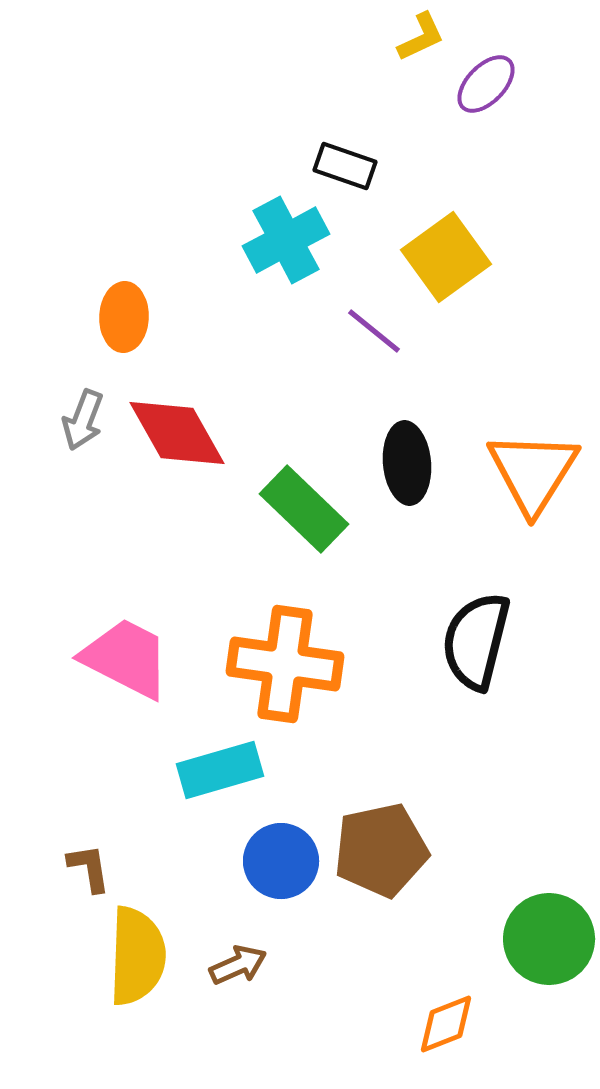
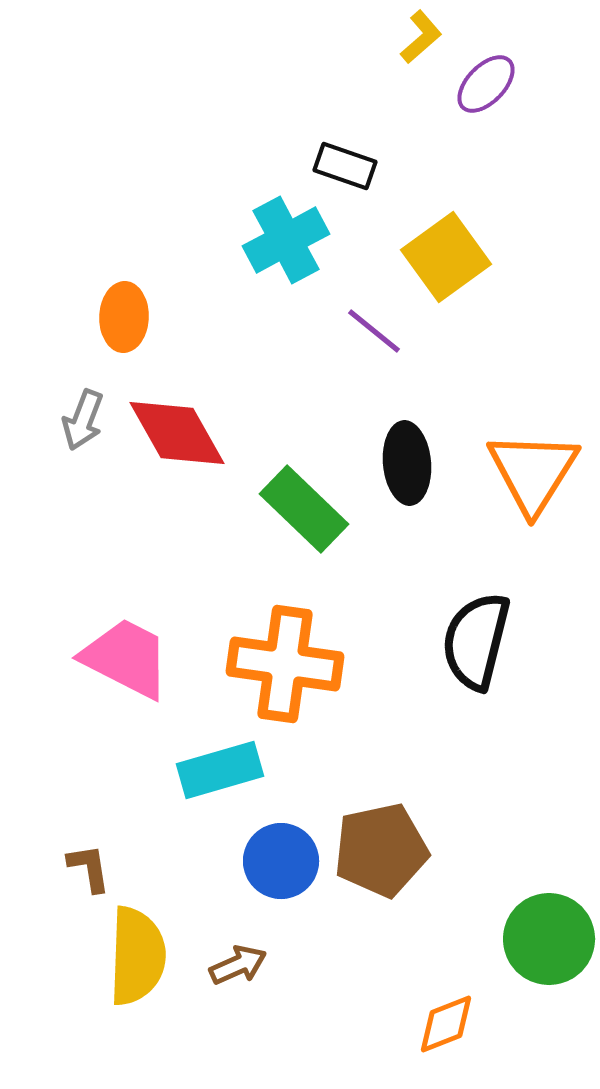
yellow L-shape: rotated 16 degrees counterclockwise
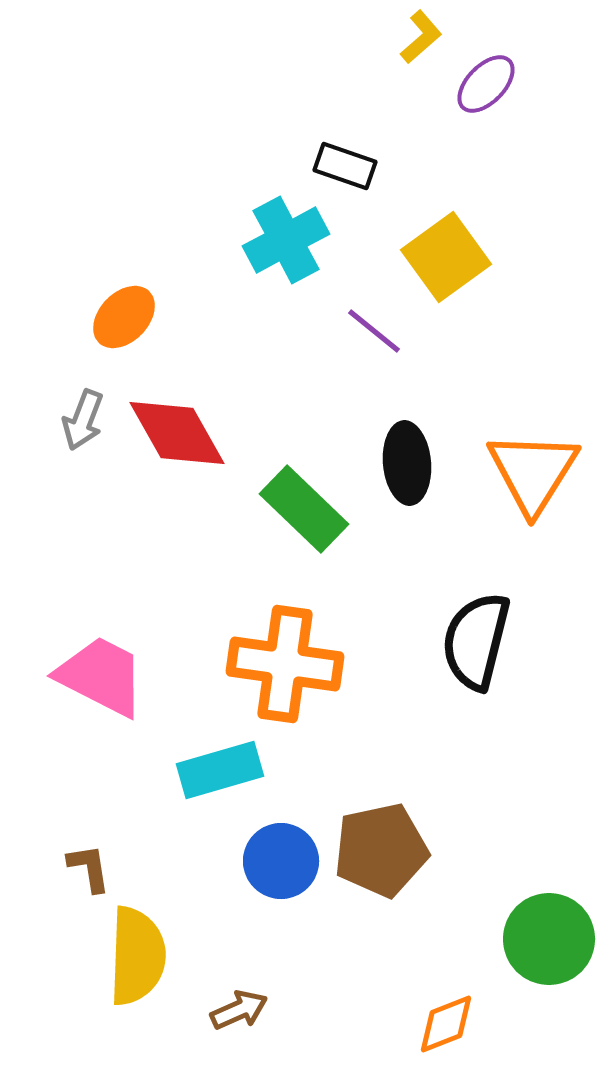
orange ellipse: rotated 42 degrees clockwise
pink trapezoid: moved 25 px left, 18 px down
brown arrow: moved 1 px right, 45 px down
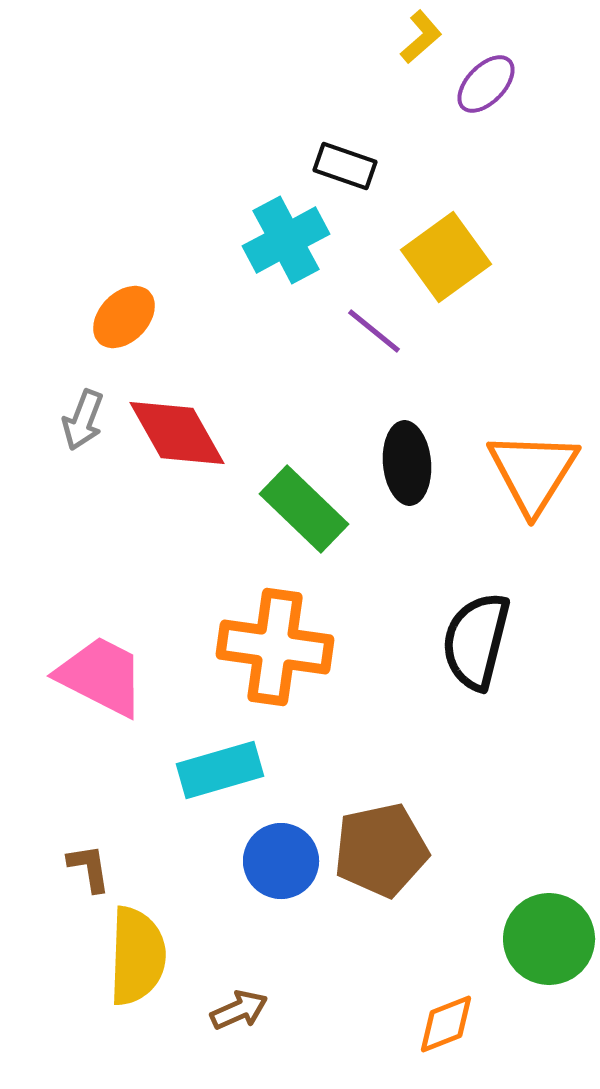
orange cross: moved 10 px left, 17 px up
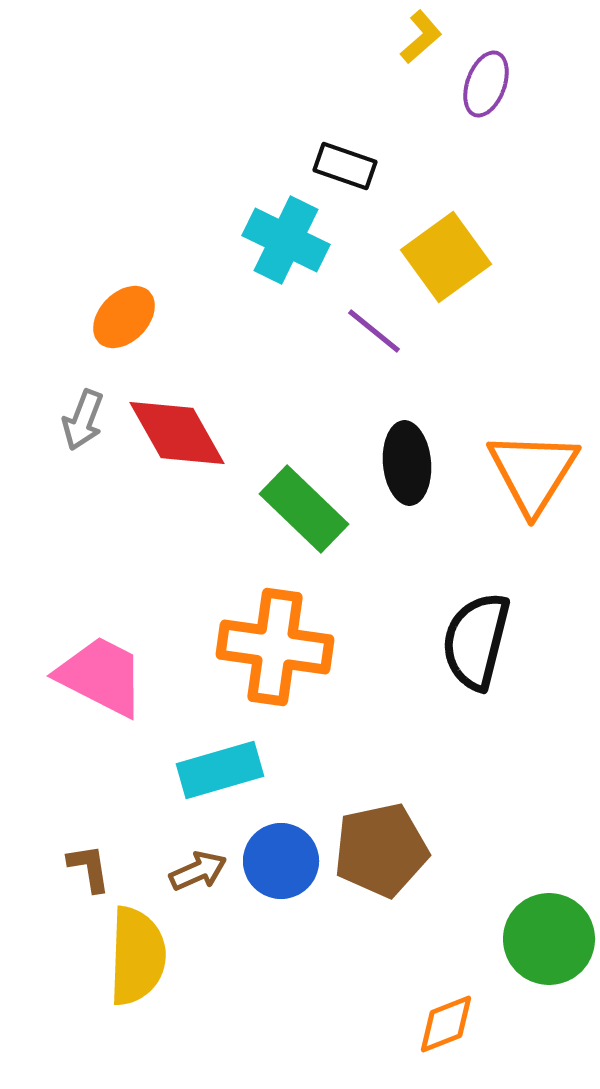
purple ellipse: rotated 24 degrees counterclockwise
cyan cross: rotated 36 degrees counterclockwise
brown arrow: moved 41 px left, 139 px up
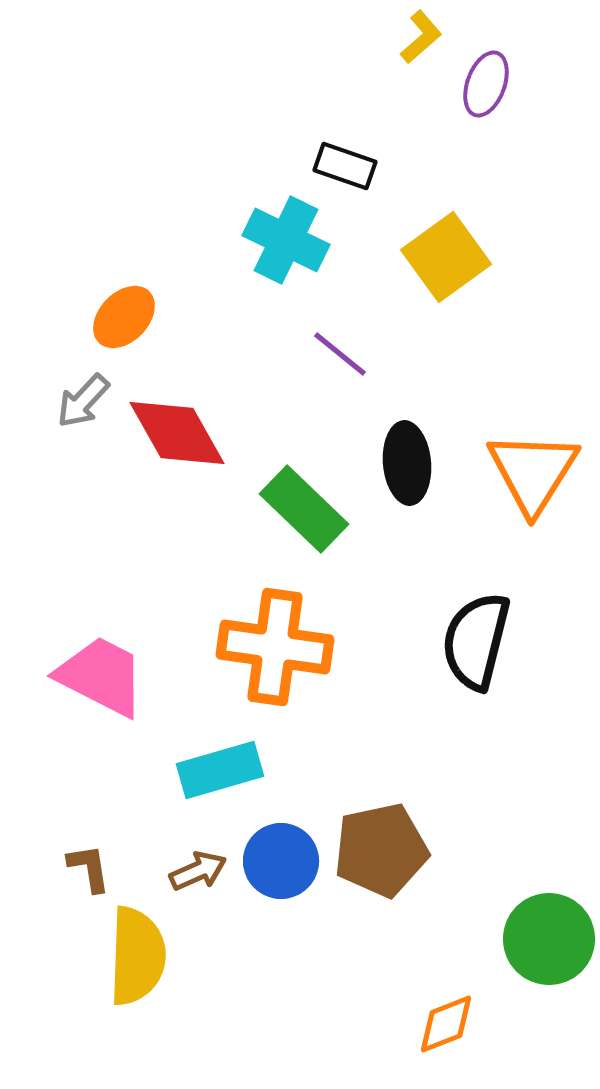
purple line: moved 34 px left, 23 px down
gray arrow: moved 19 px up; rotated 22 degrees clockwise
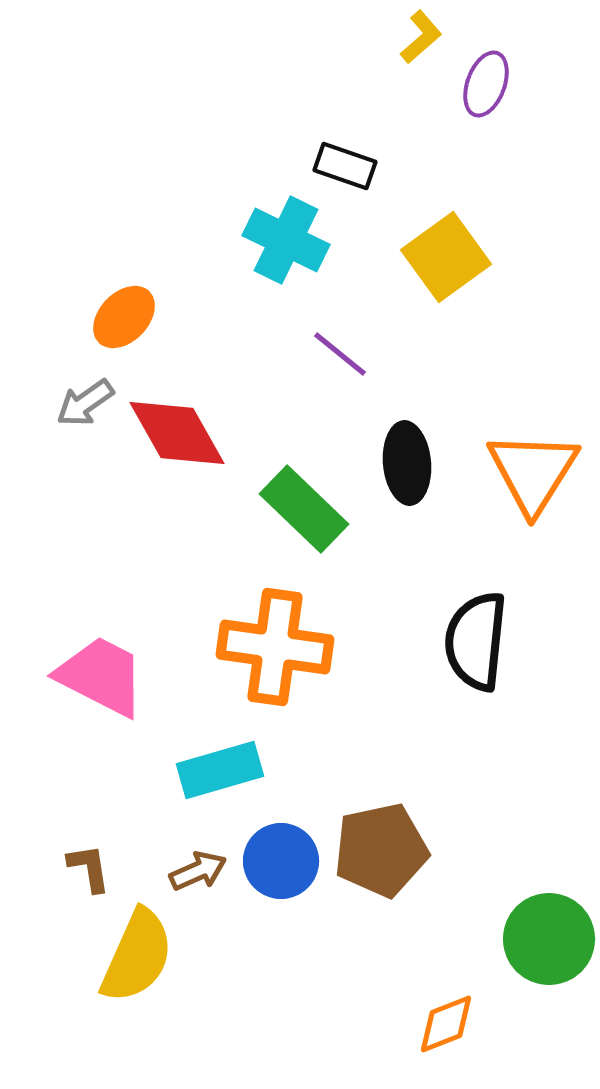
gray arrow: moved 2 px right, 2 px down; rotated 12 degrees clockwise
black semicircle: rotated 8 degrees counterclockwise
yellow semicircle: rotated 22 degrees clockwise
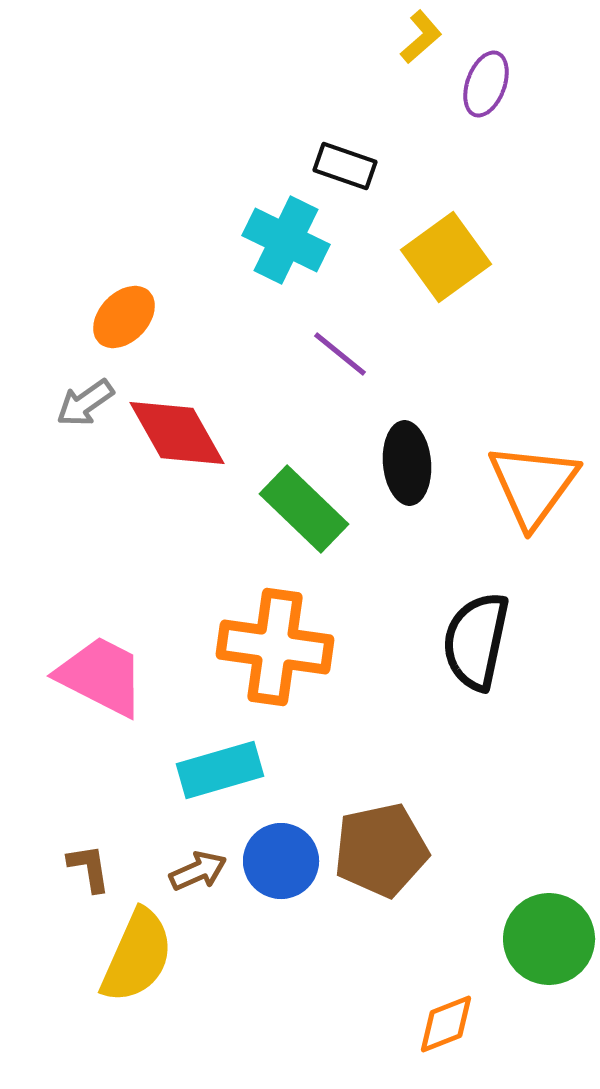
orange triangle: moved 13 px down; rotated 4 degrees clockwise
black semicircle: rotated 6 degrees clockwise
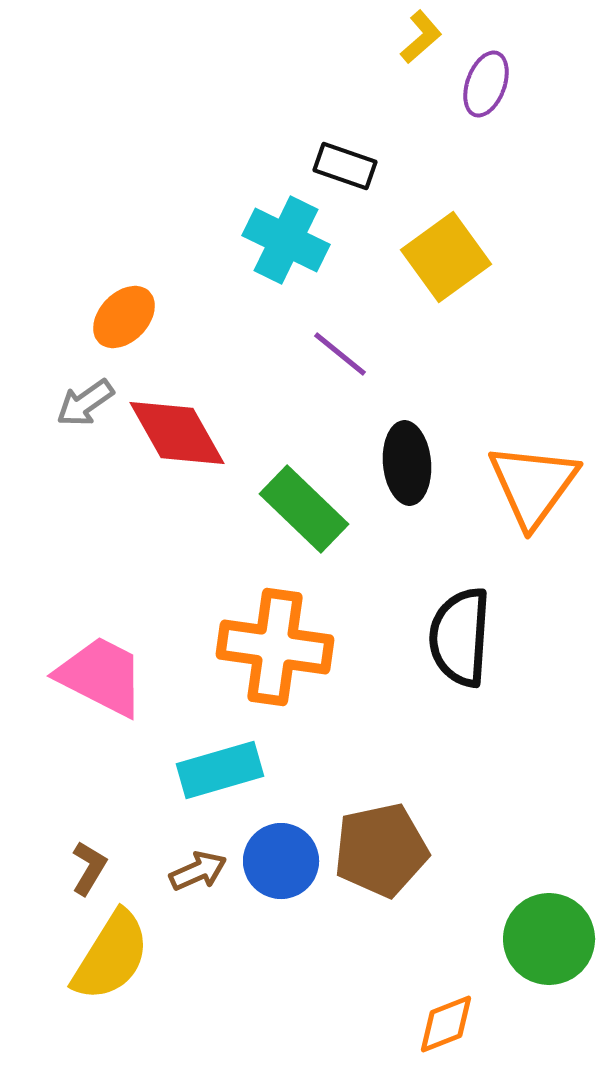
black semicircle: moved 16 px left, 4 px up; rotated 8 degrees counterclockwise
brown L-shape: rotated 40 degrees clockwise
yellow semicircle: moved 26 px left; rotated 8 degrees clockwise
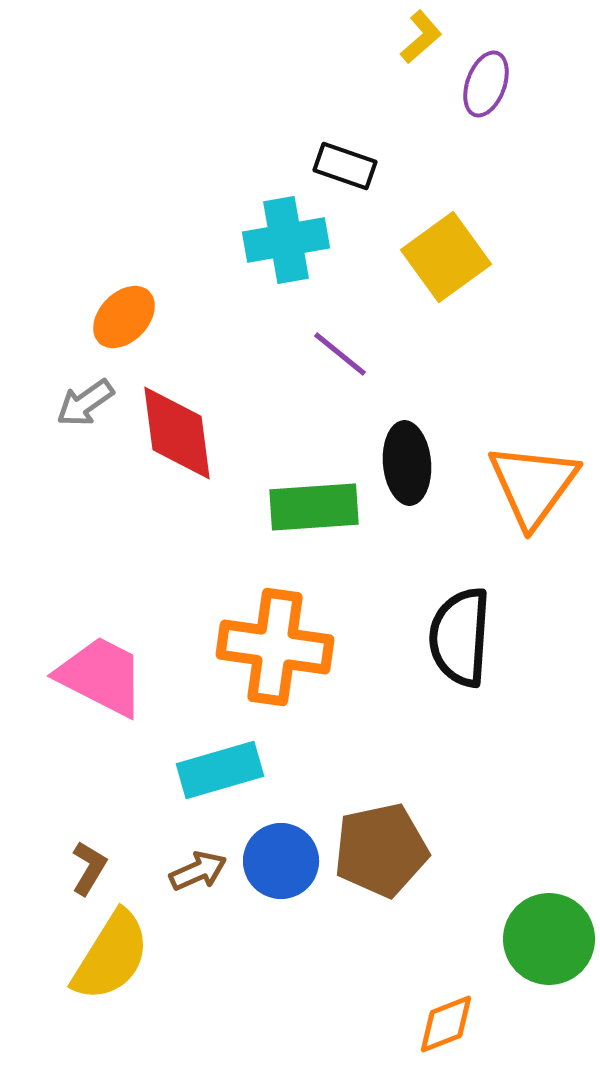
cyan cross: rotated 36 degrees counterclockwise
red diamond: rotated 22 degrees clockwise
green rectangle: moved 10 px right, 2 px up; rotated 48 degrees counterclockwise
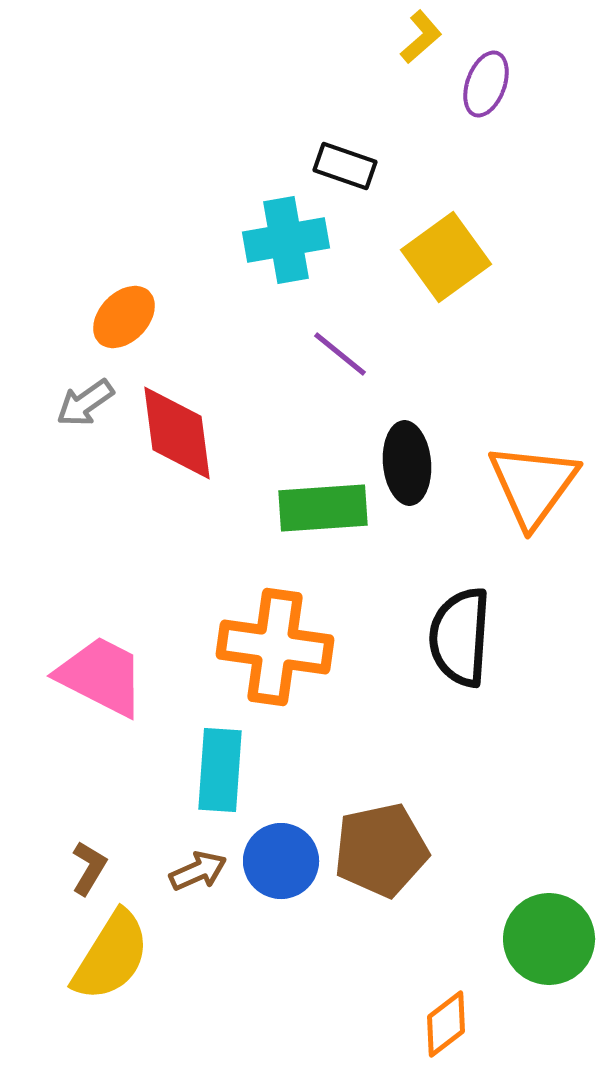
green rectangle: moved 9 px right, 1 px down
cyan rectangle: rotated 70 degrees counterclockwise
orange diamond: rotated 16 degrees counterclockwise
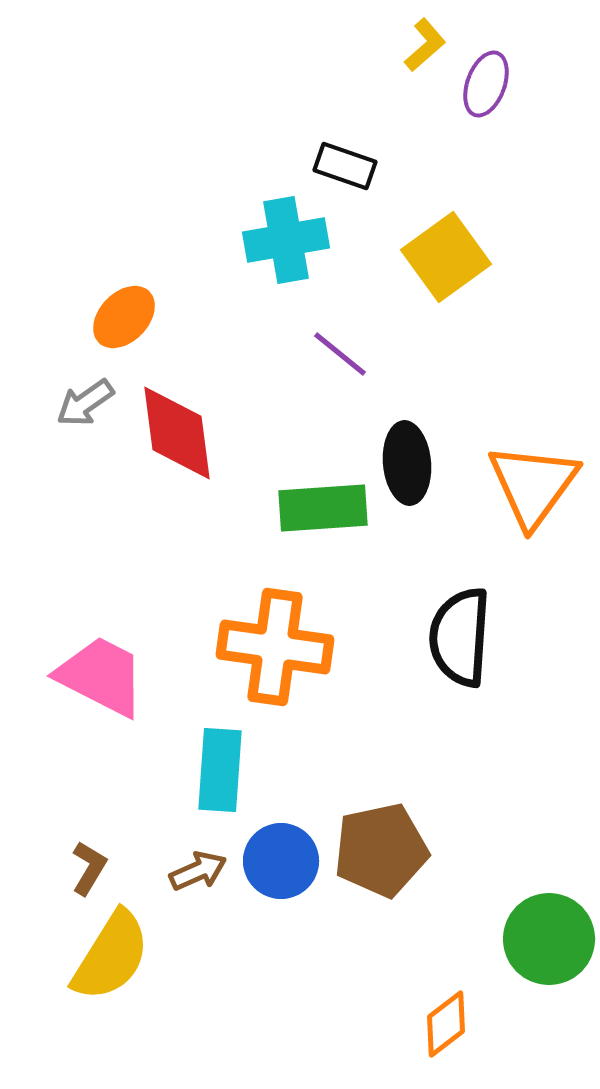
yellow L-shape: moved 4 px right, 8 px down
